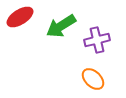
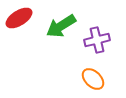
red ellipse: moved 1 px left, 1 px down
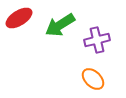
green arrow: moved 1 px left, 1 px up
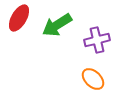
red ellipse: rotated 28 degrees counterclockwise
green arrow: moved 3 px left
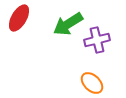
green arrow: moved 11 px right, 1 px up
orange ellipse: moved 1 px left, 4 px down
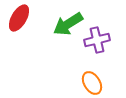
orange ellipse: rotated 15 degrees clockwise
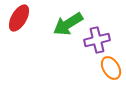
orange ellipse: moved 19 px right, 15 px up
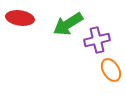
red ellipse: moved 1 px right; rotated 68 degrees clockwise
orange ellipse: moved 2 px down
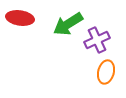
purple cross: rotated 10 degrees counterclockwise
orange ellipse: moved 5 px left, 2 px down; rotated 45 degrees clockwise
